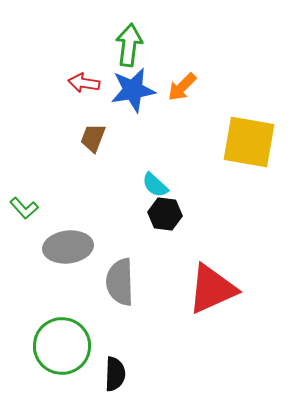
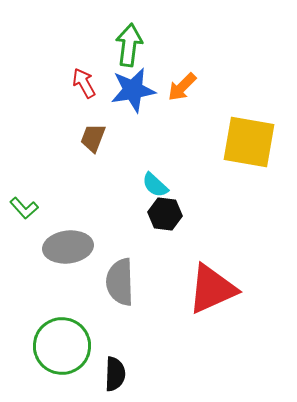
red arrow: rotated 52 degrees clockwise
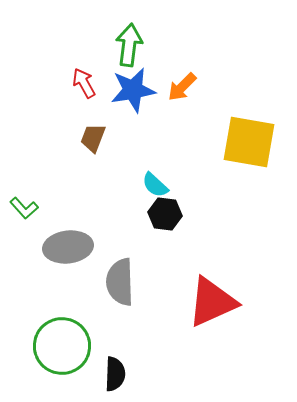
red triangle: moved 13 px down
